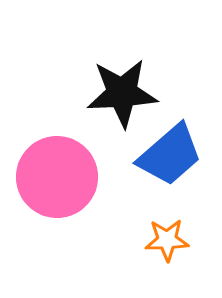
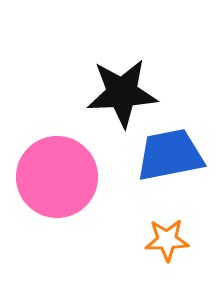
blue trapezoid: rotated 150 degrees counterclockwise
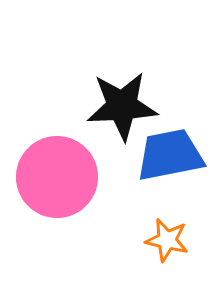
black star: moved 13 px down
orange star: rotated 15 degrees clockwise
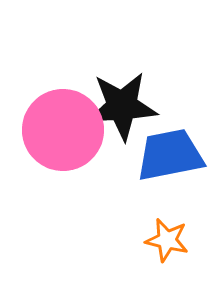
pink circle: moved 6 px right, 47 px up
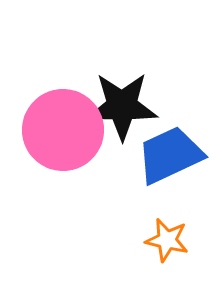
black star: rotated 4 degrees clockwise
blue trapezoid: rotated 14 degrees counterclockwise
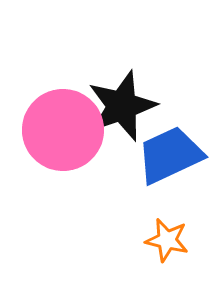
black star: rotated 20 degrees counterclockwise
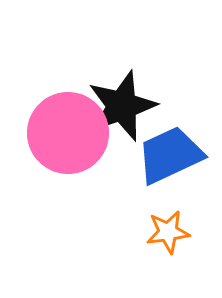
pink circle: moved 5 px right, 3 px down
orange star: moved 1 px right, 8 px up; rotated 21 degrees counterclockwise
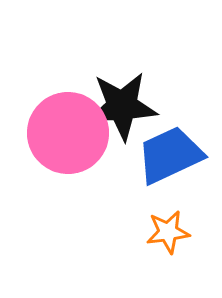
black star: rotated 16 degrees clockwise
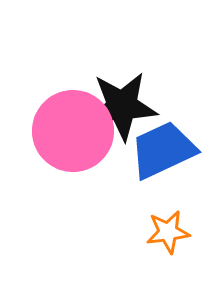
pink circle: moved 5 px right, 2 px up
blue trapezoid: moved 7 px left, 5 px up
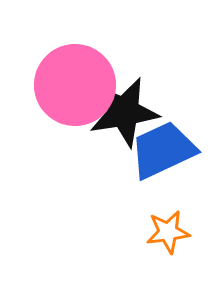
black star: moved 2 px right, 6 px down; rotated 6 degrees counterclockwise
pink circle: moved 2 px right, 46 px up
